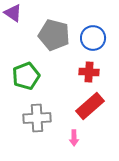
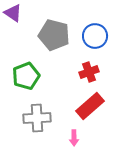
blue circle: moved 2 px right, 2 px up
red cross: rotated 24 degrees counterclockwise
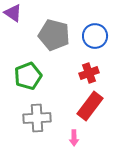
red cross: moved 1 px down
green pentagon: moved 2 px right
red rectangle: rotated 12 degrees counterclockwise
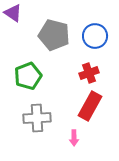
red rectangle: rotated 8 degrees counterclockwise
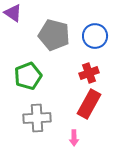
red rectangle: moved 1 px left, 2 px up
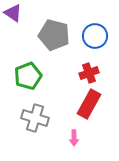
gray cross: moved 2 px left; rotated 20 degrees clockwise
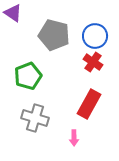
red cross: moved 4 px right, 11 px up; rotated 36 degrees counterclockwise
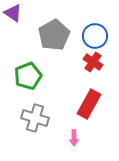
gray pentagon: rotated 28 degrees clockwise
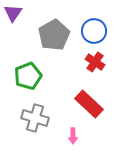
purple triangle: rotated 30 degrees clockwise
blue circle: moved 1 px left, 5 px up
red cross: moved 2 px right
red rectangle: rotated 76 degrees counterclockwise
pink arrow: moved 1 px left, 2 px up
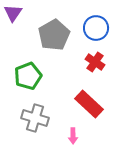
blue circle: moved 2 px right, 3 px up
